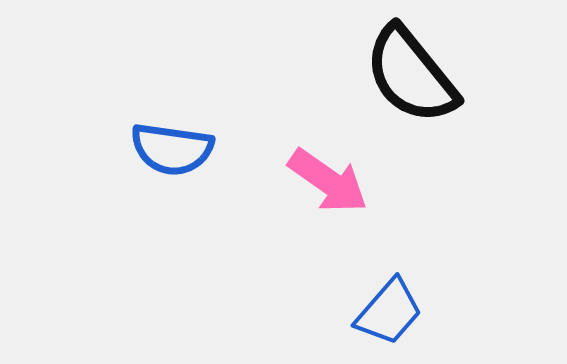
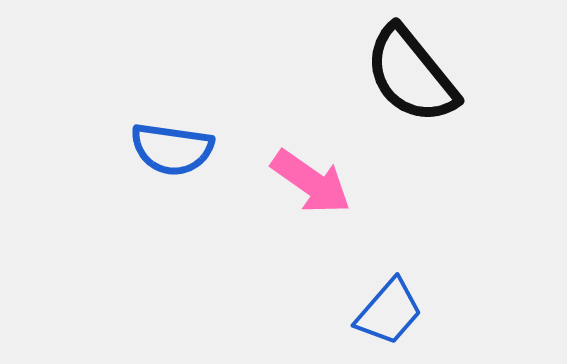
pink arrow: moved 17 px left, 1 px down
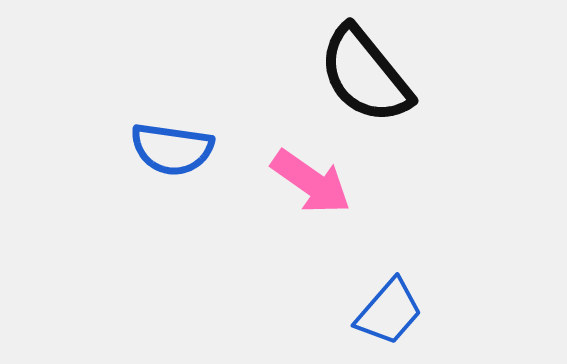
black semicircle: moved 46 px left
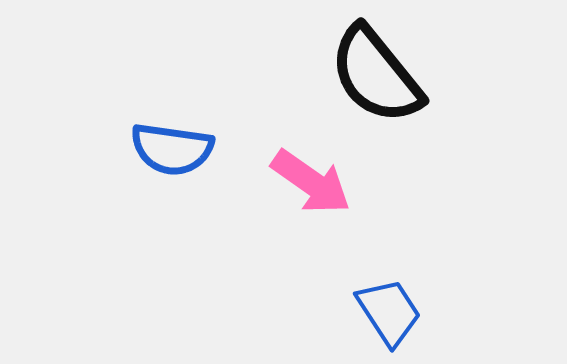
black semicircle: moved 11 px right
blue trapezoid: rotated 74 degrees counterclockwise
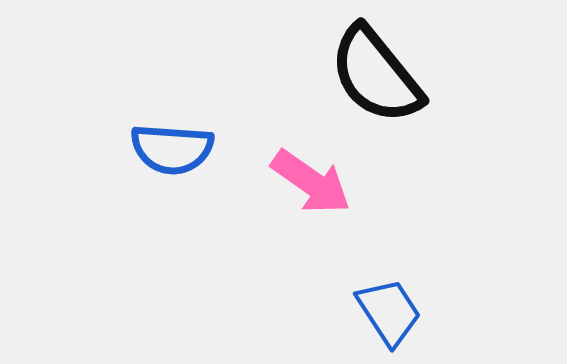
blue semicircle: rotated 4 degrees counterclockwise
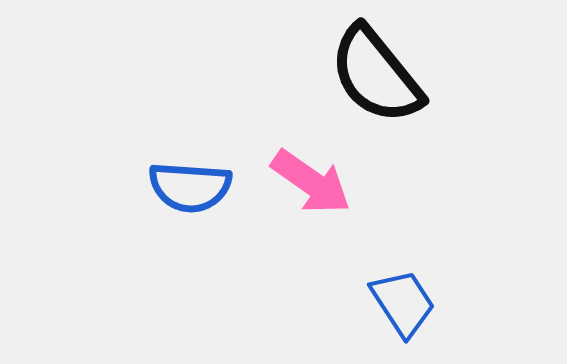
blue semicircle: moved 18 px right, 38 px down
blue trapezoid: moved 14 px right, 9 px up
